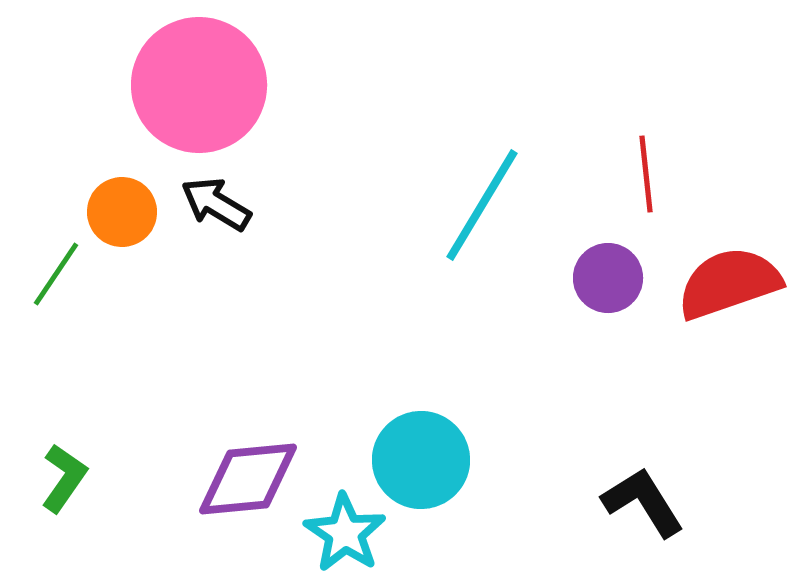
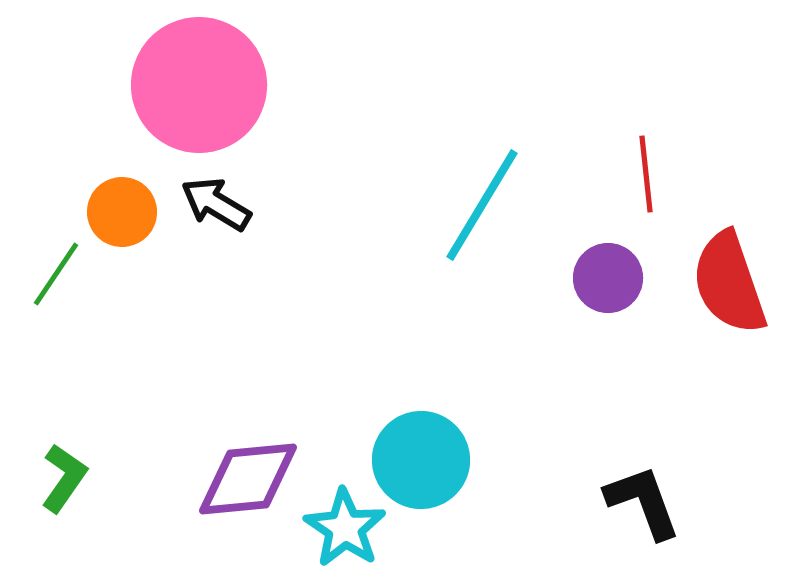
red semicircle: rotated 90 degrees counterclockwise
black L-shape: rotated 12 degrees clockwise
cyan star: moved 5 px up
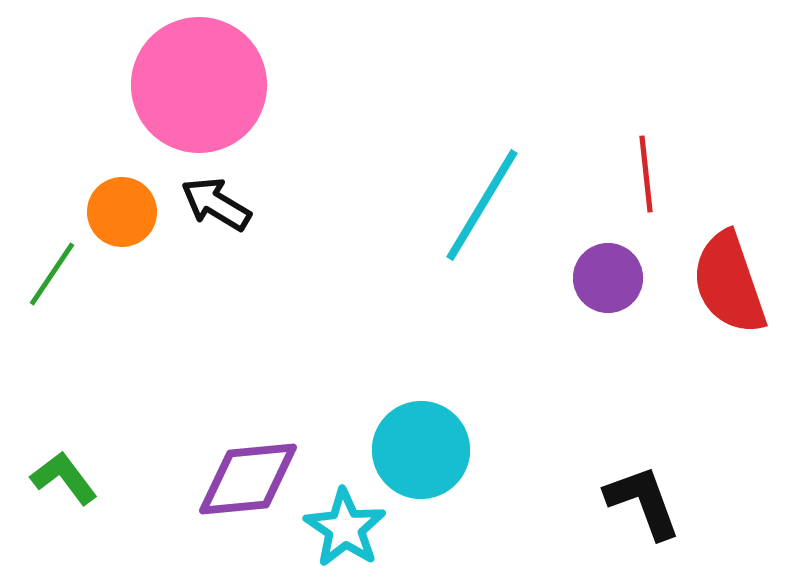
green line: moved 4 px left
cyan circle: moved 10 px up
green L-shape: rotated 72 degrees counterclockwise
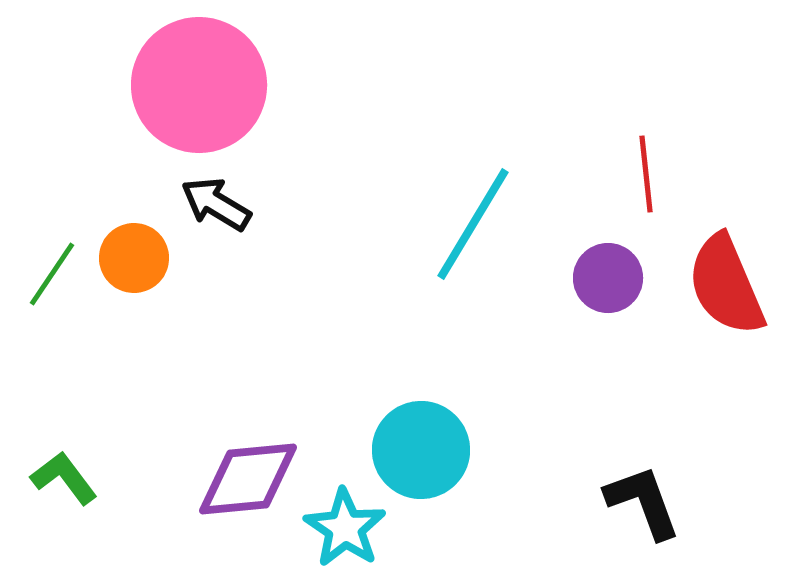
cyan line: moved 9 px left, 19 px down
orange circle: moved 12 px right, 46 px down
red semicircle: moved 3 px left, 2 px down; rotated 4 degrees counterclockwise
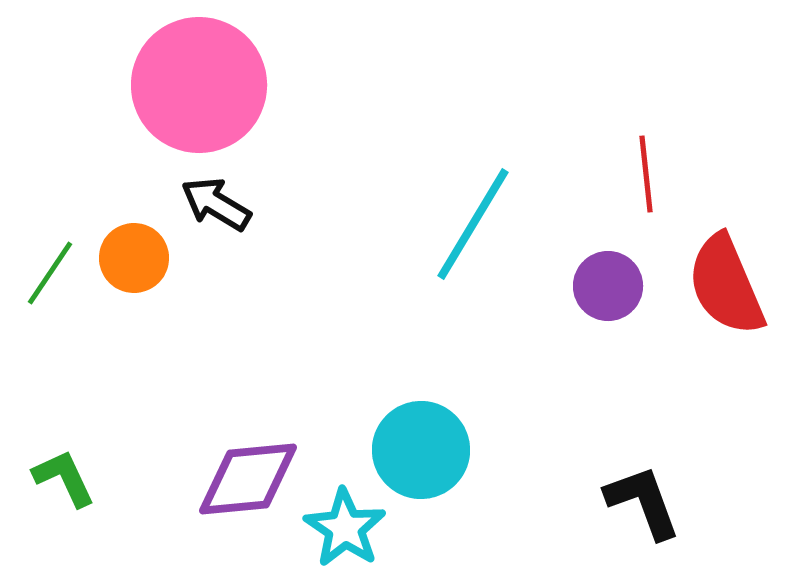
green line: moved 2 px left, 1 px up
purple circle: moved 8 px down
green L-shape: rotated 12 degrees clockwise
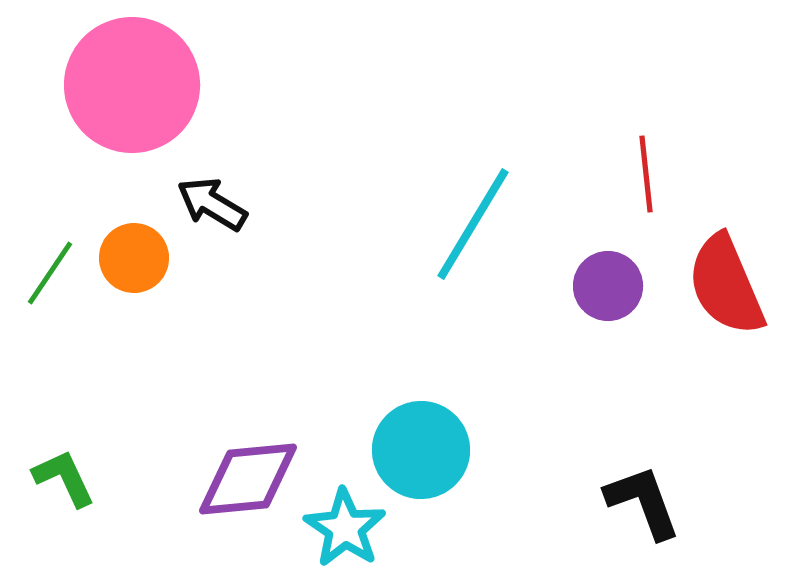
pink circle: moved 67 px left
black arrow: moved 4 px left
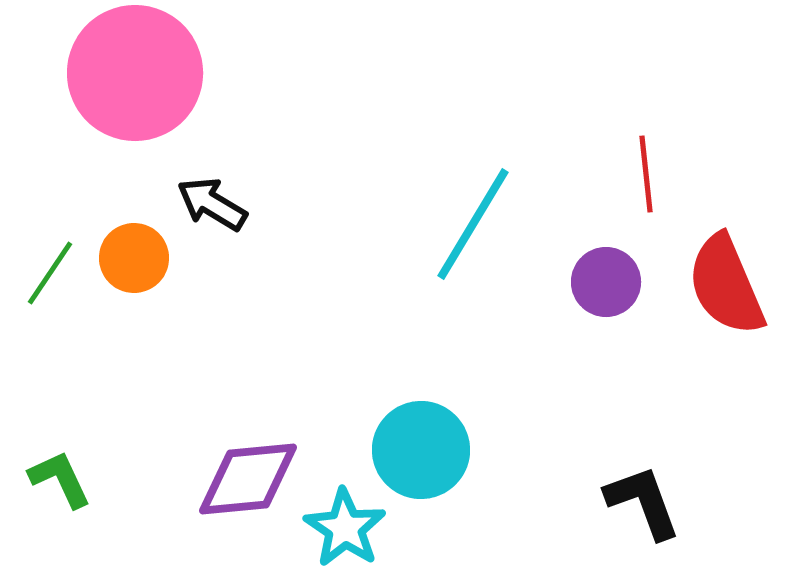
pink circle: moved 3 px right, 12 px up
purple circle: moved 2 px left, 4 px up
green L-shape: moved 4 px left, 1 px down
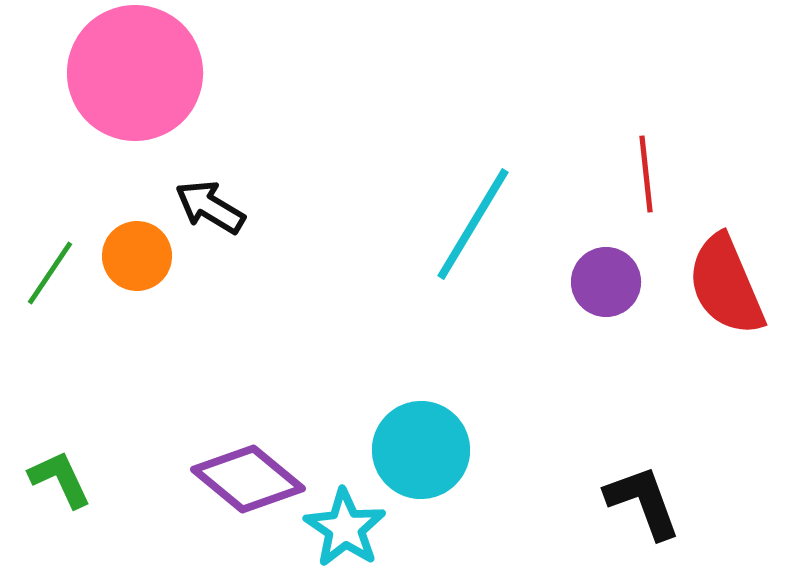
black arrow: moved 2 px left, 3 px down
orange circle: moved 3 px right, 2 px up
purple diamond: rotated 45 degrees clockwise
